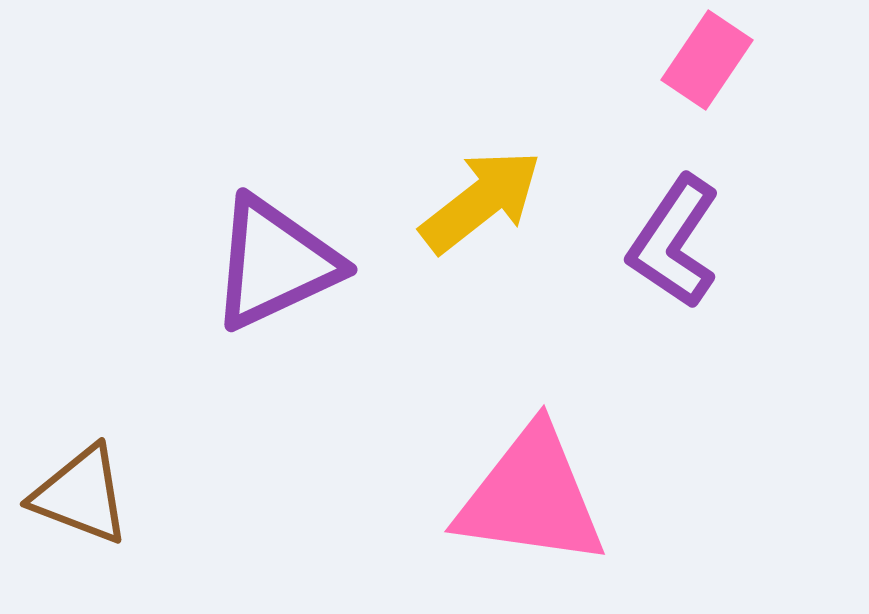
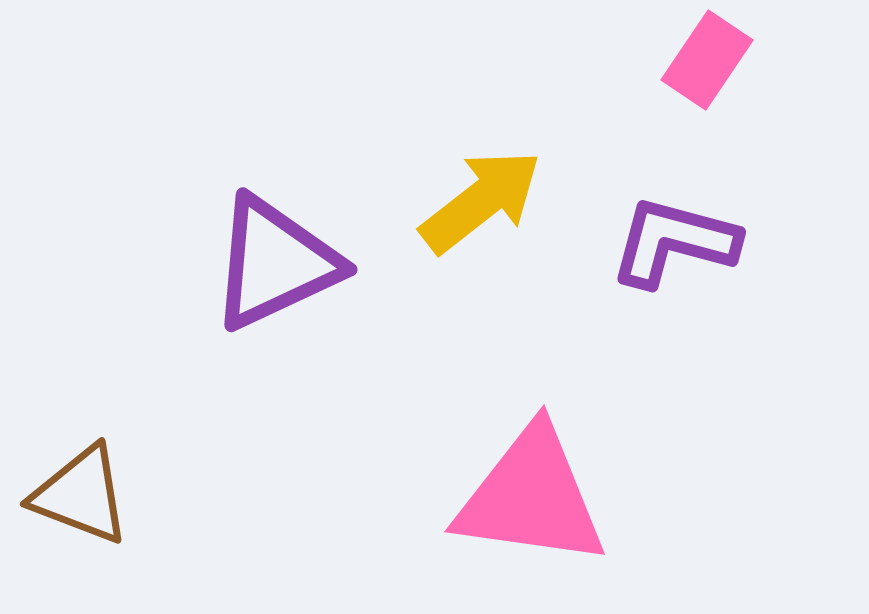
purple L-shape: rotated 71 degrees clockwise
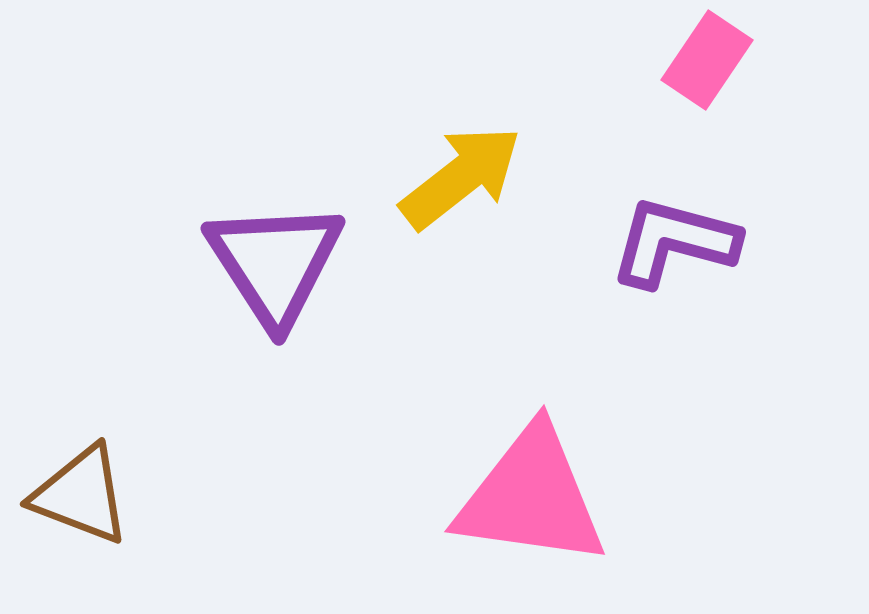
yellow arrow: moved 20 px left, 24 px up
purple triangle: rotated 38 degrees counterclockwise
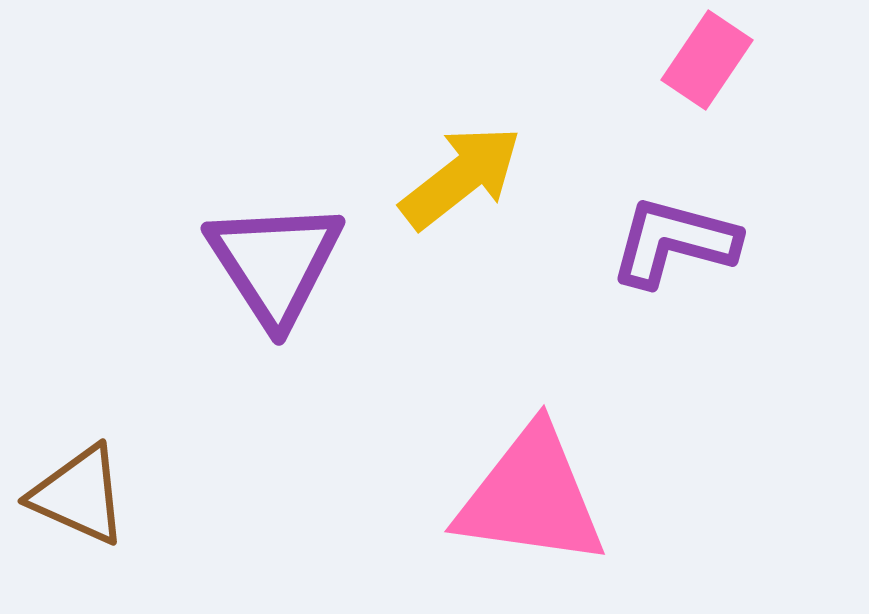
brown triangle: moved 2 px left; rotated 3 degrees clockwise
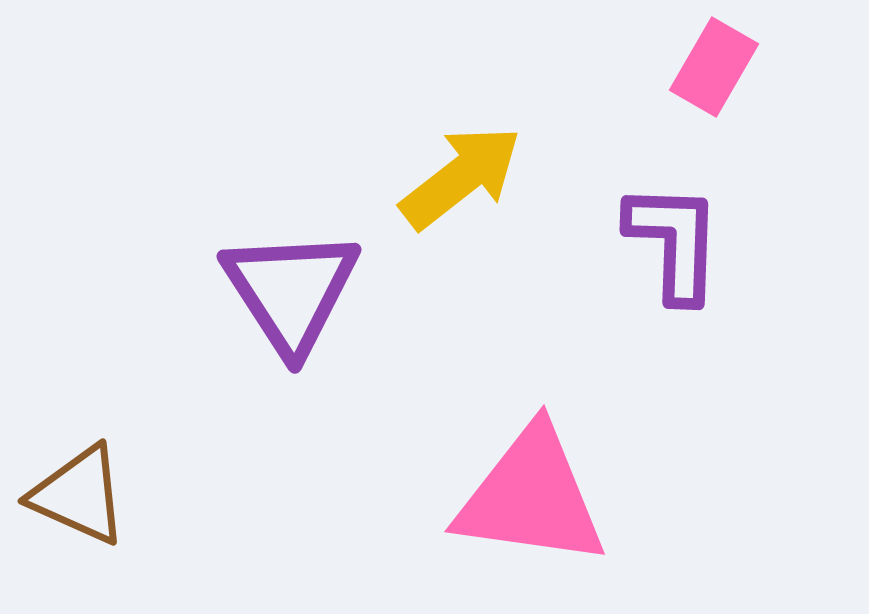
pink rectangle: moved 7 px right, 7 px down; rotated 4 degrees counterclockwise
purple L-shape: rotated 77 degrees clockwise
purple triangle: moved 16 px right, 28 px down
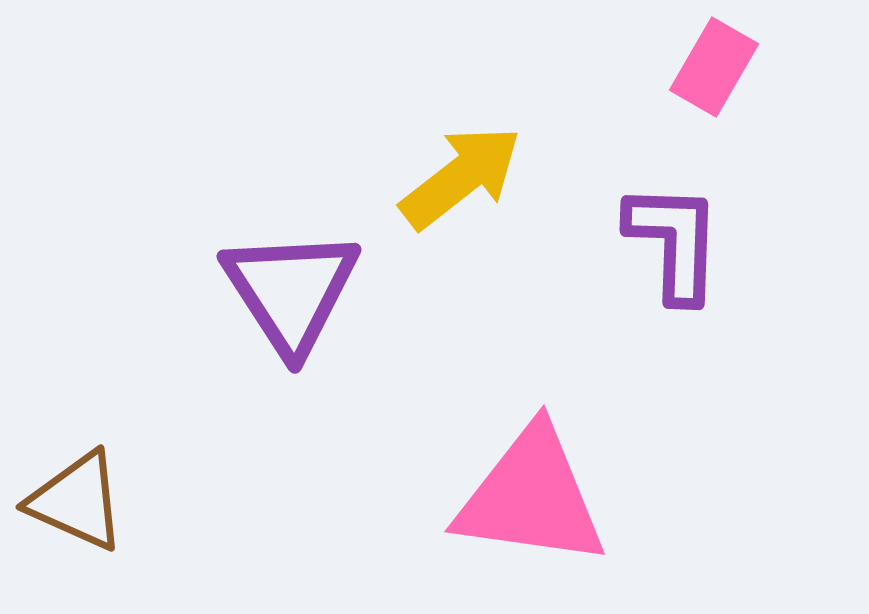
brown triangle: moved 2 px left, 6 px down
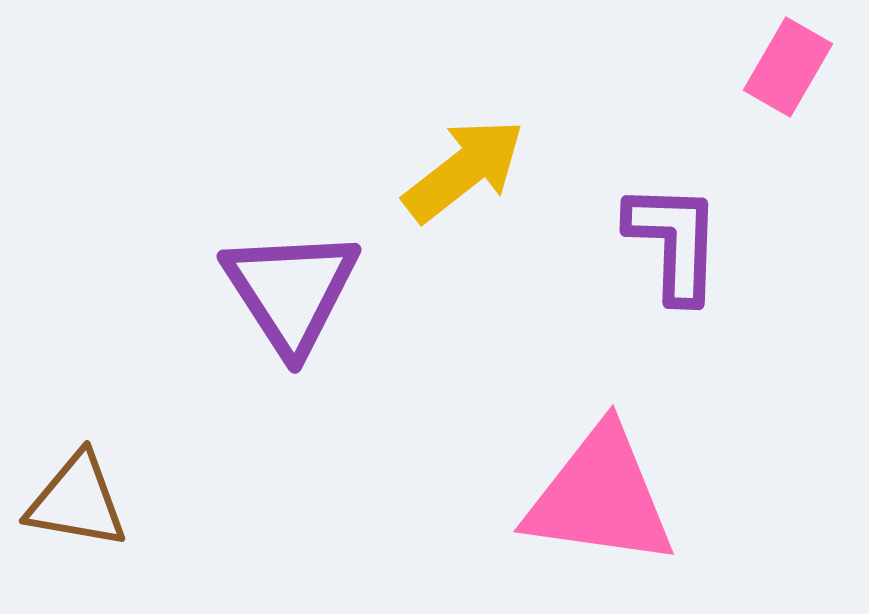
pink rectangle: moved 74 px right
yellow arrow: moved 3 px right, 7 px up
pink triangle: moved 69 px right
brown triangle: rotated 14 degrees counterclockwise
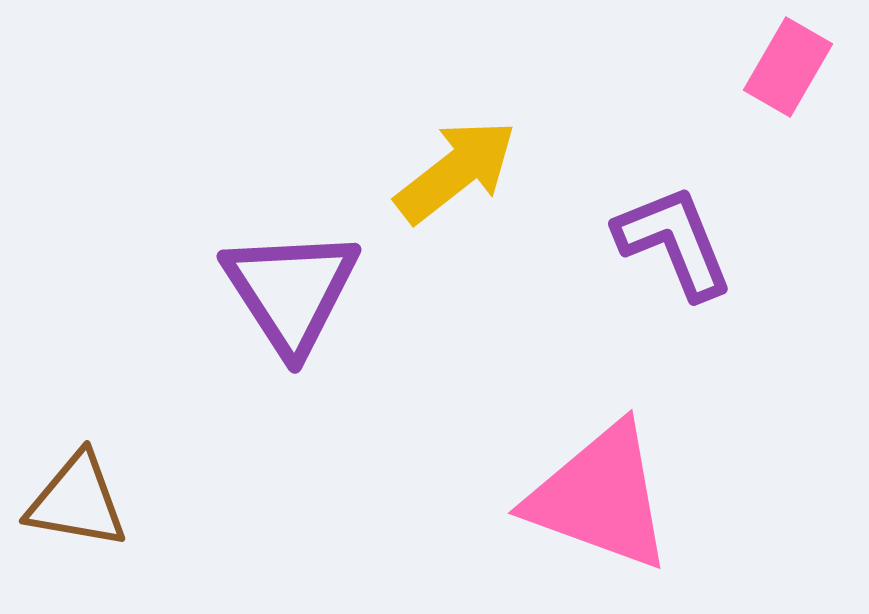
yellow arrow: moved 8 px left, 1 px down
purple L-shape: rotated 24 degrees counterclockwise
pink triangle: rotated 12 degrees clockwise
